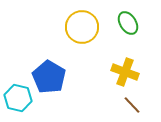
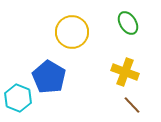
yellow circle: moved 10 px left, 5 px down
cyan hexagon: rotated 8 degrees clockwise
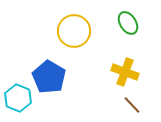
yellow circle: moved 2 px right, 1 px up
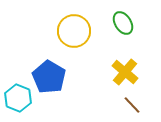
green ellipse: moved 5 px left
yellow cross: rotated 20 degrees clockwise
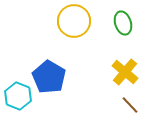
green ellipse: rotated 15 degrees clockwise
yellow circle: moved 10 px up
cyan hexagon: moved 2 px up
brown line: moved 2 px left
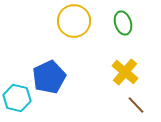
blue pentagon: rotated 16 degrees clockwise
cyan hexagon: moved 1 px left, 2 px down; rotated 8 degrees counterclockwise
brown line: moved 6 px right
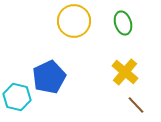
cyan hexagon: moved 1 px up
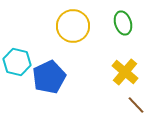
yellow circle: moved 1 px left, 5 px down
cyan hexagon: moved 35 px up
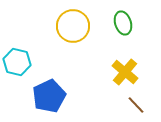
blue pentagon: moved 19 px down
